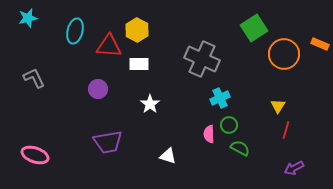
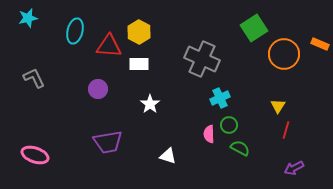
yellow hexagon: moved 2 px right, 2 px down
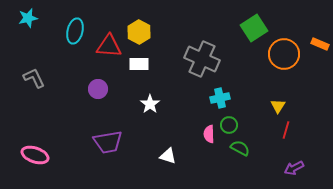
cyan cross: rotated 12 degrees clockwise
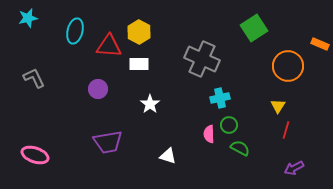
orange circle: moved 4 px right, 12 px down
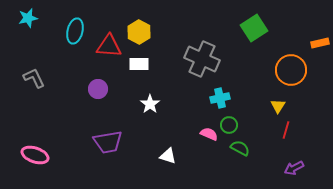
orange rectangle: moved 1 px up; rotated 36 degrees counterclockwise
orange circle: moved 3 px right, 4 px down
pink semicircle: rotated 114 degrees clockwise
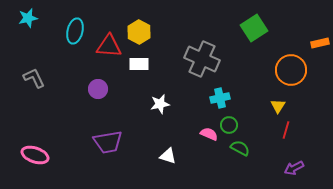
white star: moved 10 px right; rotated 24 degrees clockwise
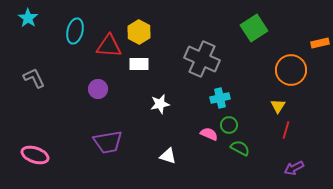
cyan star: rotated 24 degrees counterclockwise
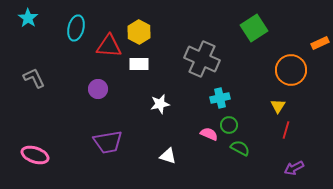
cyan ellipse: moved 1 px right, 3 px up
orange rectangle: rotated 12 degrees counterclockwise
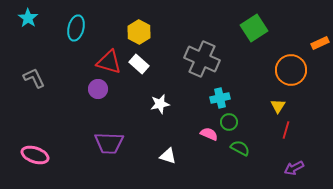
red triangle: moved 16 px down; rotated 12 degrees clockwise
white rectangle: rotated 42 degrees clockwise
green circle: moved 3 px up
purple trapezoid: moved 1 px right, 1 px down; rotated 12 degrees clockwise
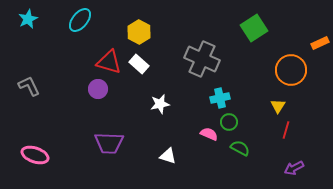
cyan star: moved 1 px down; rotated 12 degrees clockwise
cyan ellipse: moved 4 px right, 8 px up; rotated 25 degrees clockwise
gray L-shape: moved 5 px left, 8 px down
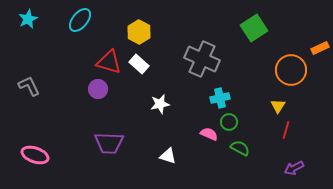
orange rectangle: moved 5 px down
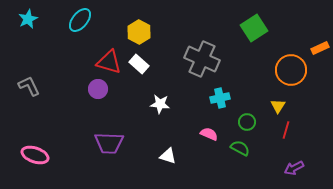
white star: rotated 18 degrees clockwise
green circle: moved 18 px right
